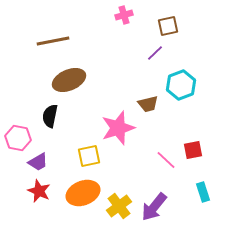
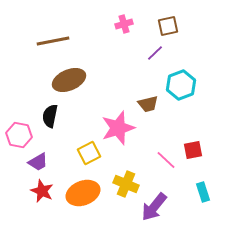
pink cross: moved 9 px down
pink hexagon: moved 1 px right, 3 px up
yellow square: moved 3 px up; rotated 15 degrees counterclockwise
red star: moved 3 px right
yellow cross: moved 7 px right, 22 px up; rotated 30 degrees counterclockwise
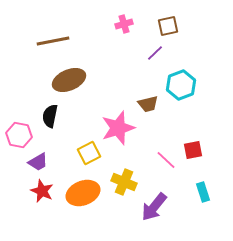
yellow cross: moved 2 px left, 2 px up
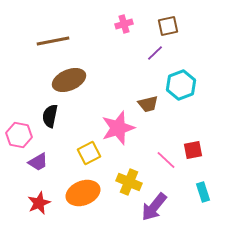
yellow cross: moved 5 px right
red star: moved 3 px left, 12 px down; rotated 25 degrees clockwise
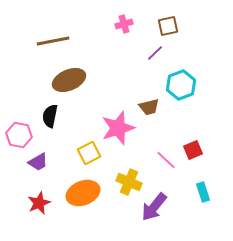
brown trapezoid: moved 1 px right, 3 px down
red square: rotated 12 degrees counterclockwise
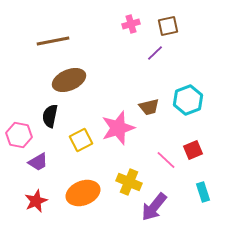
pink cross: moved 7 px right
cyan hexagon: moved 7 px right, 15 px down
yellow square: moved 8 px left, 13 px up
red star: moved 3 px left, 2 px up
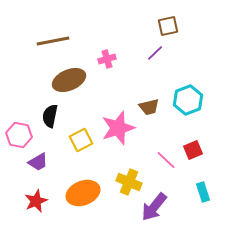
pink cross: moved 24 px left, 35 px down
